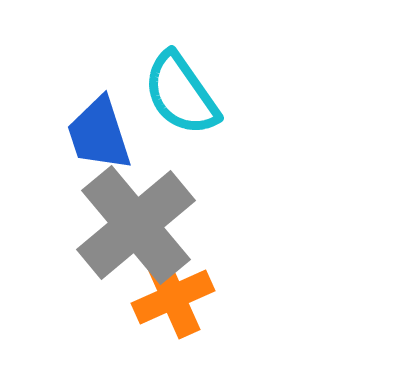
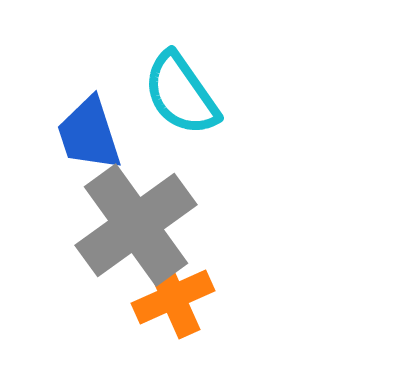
blue trapezoid: moved 10 px left
gray cross: rotated 4 degrees clockwise
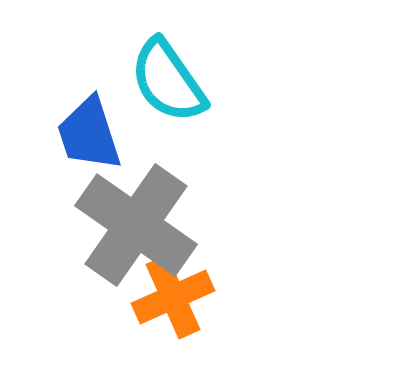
cyan semicircle: moved 13 px left, 13 px up
gray cross: rotated 19 degrees counterclockwise
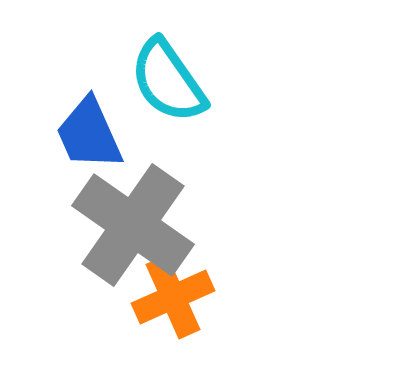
blue trapezoid: rotated 6 degrees counterclockwise
gray cross: moved 3 px left
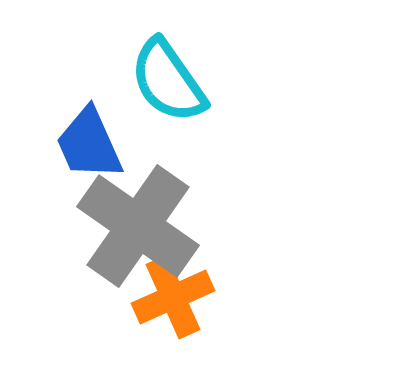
blue trapezoid: moved 10 px down
gray cross: moved 5 px right, 1 px down
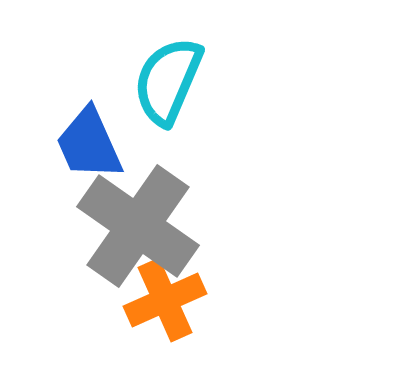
cyan semicircle: rotated 58 degrees clockwise
orange cross: moved 8 px left, 3 px down
